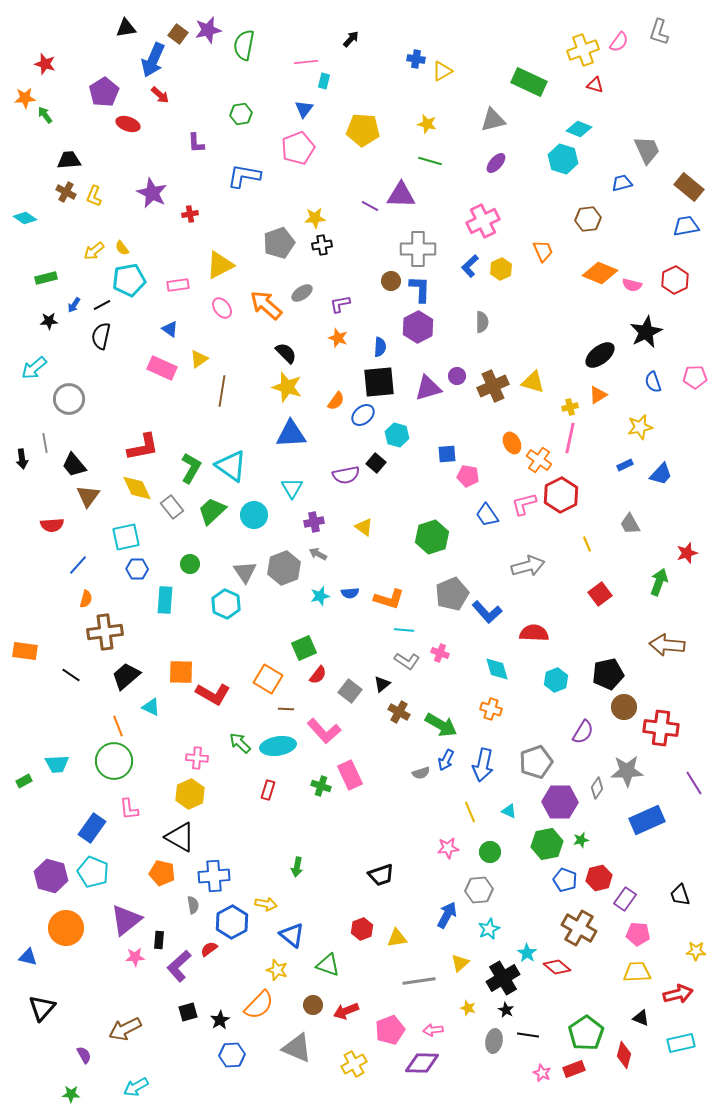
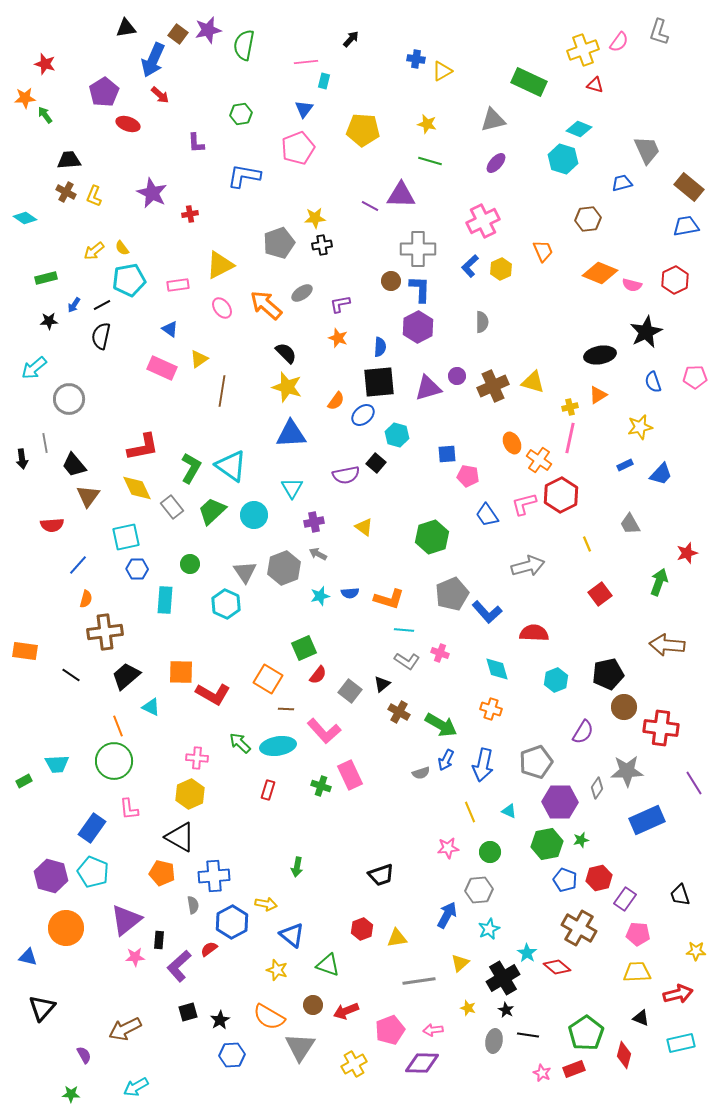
black ellipse at (600, 355): rotated 28 degrees clockwise
orange semicircle at (259, 1005): moved 10 px right, 12 px down; rotated 76 degrees clockwise
gray triangle at (297, 1048): moved 3 px right, 1 px up; rotated 40 degrees clockwise
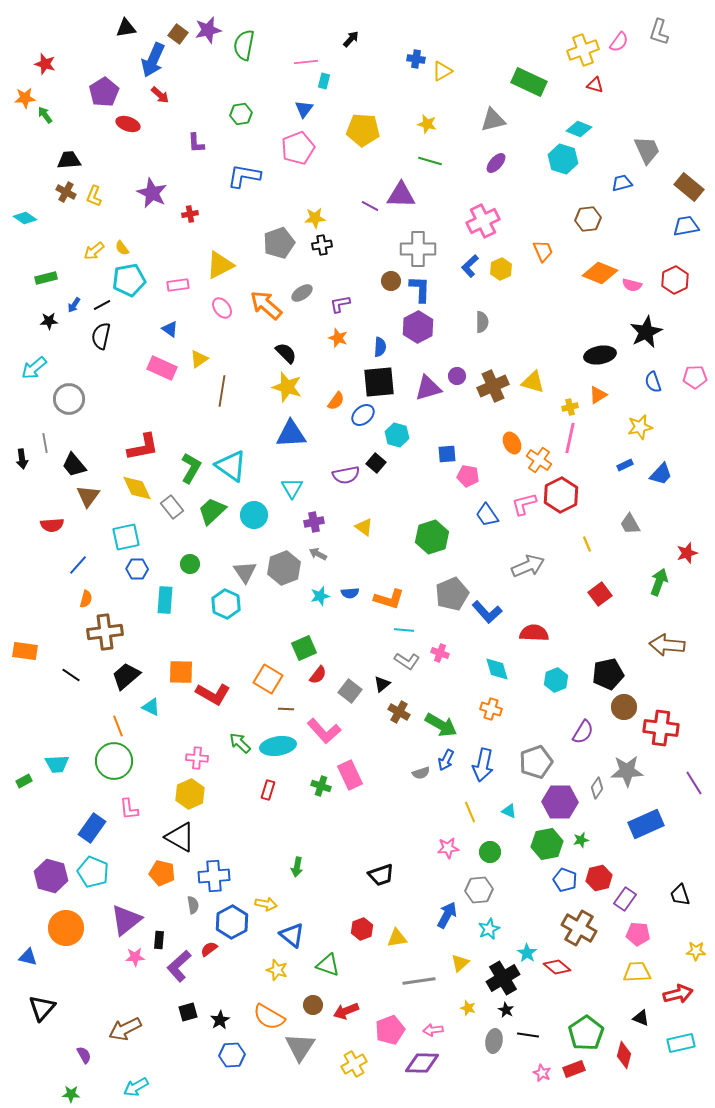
gray arrow at (528, 566): rotated 8 degrees counterclockwise
blue rectangle at (647, 820): moved 1 px left, 4 px down
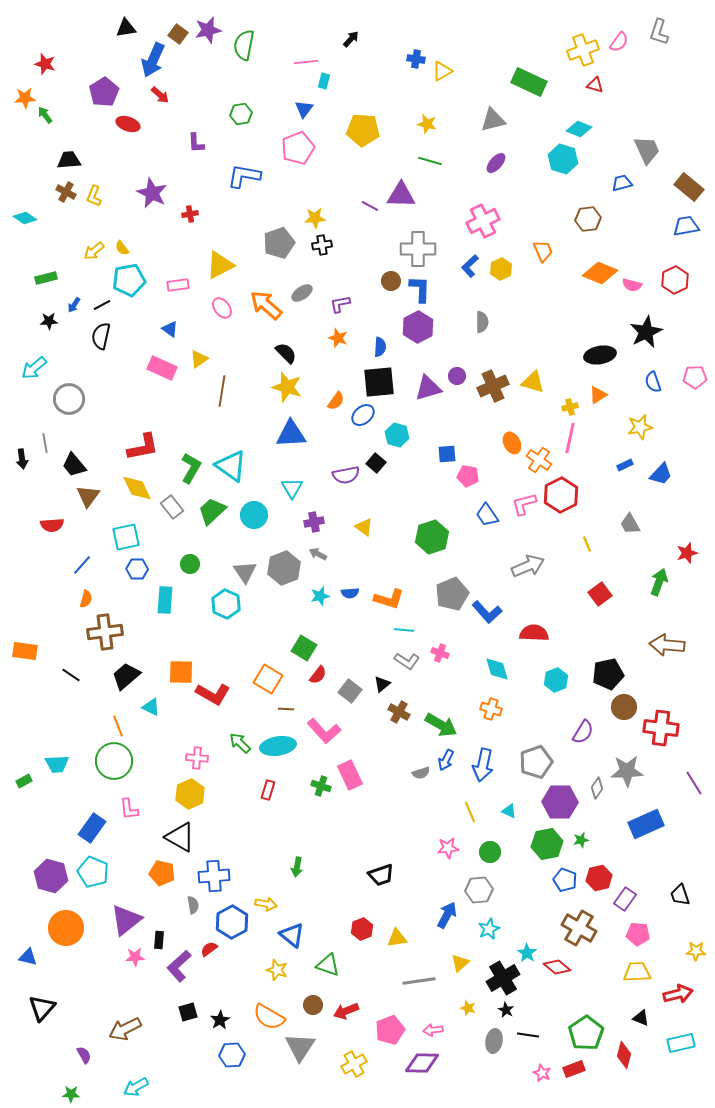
blue line at (78, 565): moved 4 px right
green square at (304, 648): rotated 35 degrees counterclockwise
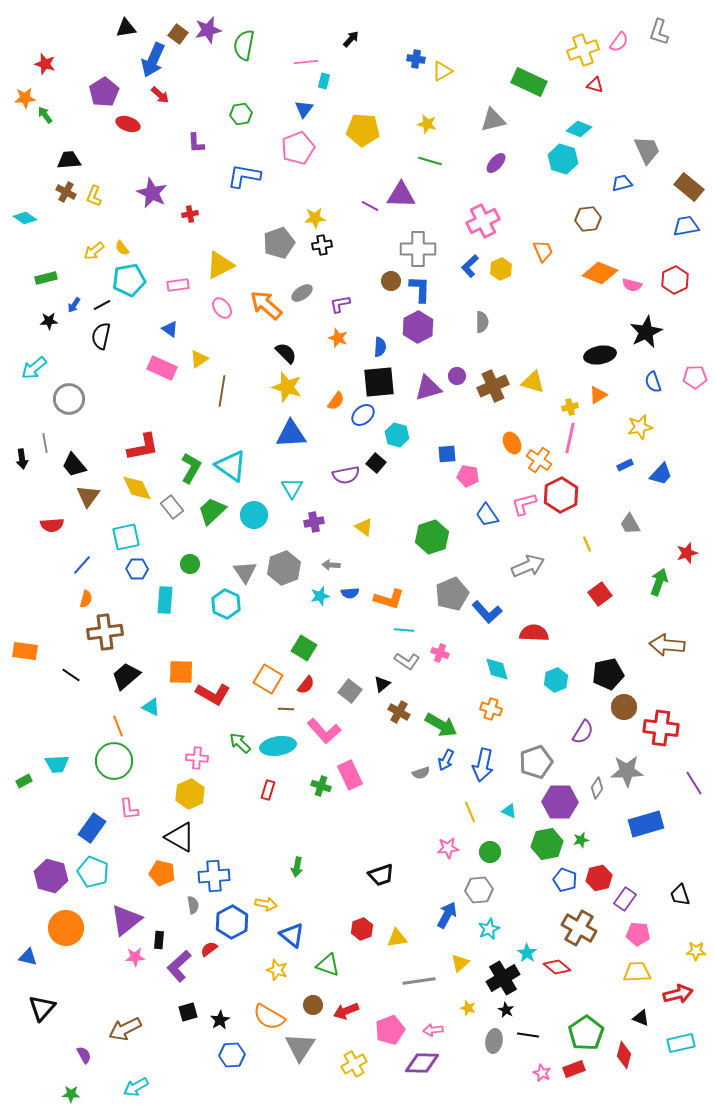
gray arrow at (318, 554): moved 13 px right, 11 px down; rotated 24 degrees counterclockwise
red semicircle at (318, 675): moved 12 px left, 10 px down
blue rectangle at (646, 824): rotated 8 degrees clockwise
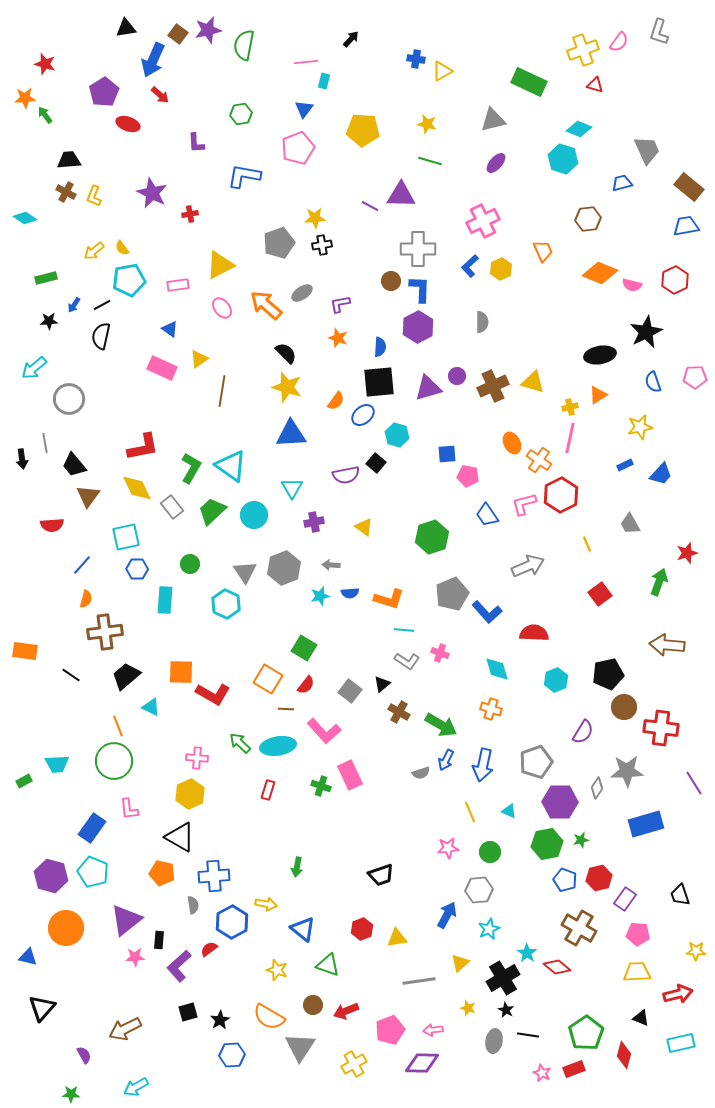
blue triangle at (292, 935): moved 11 px right, 6 px up
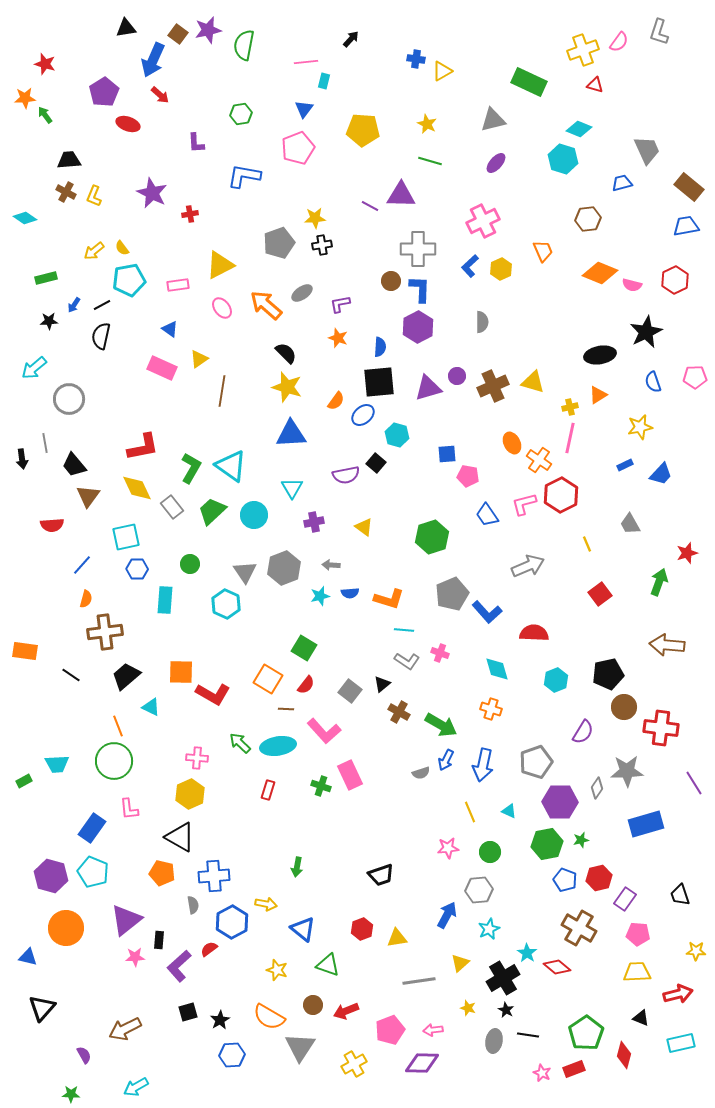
yellow star at (427, 124): rotated 12 degrees clockwise
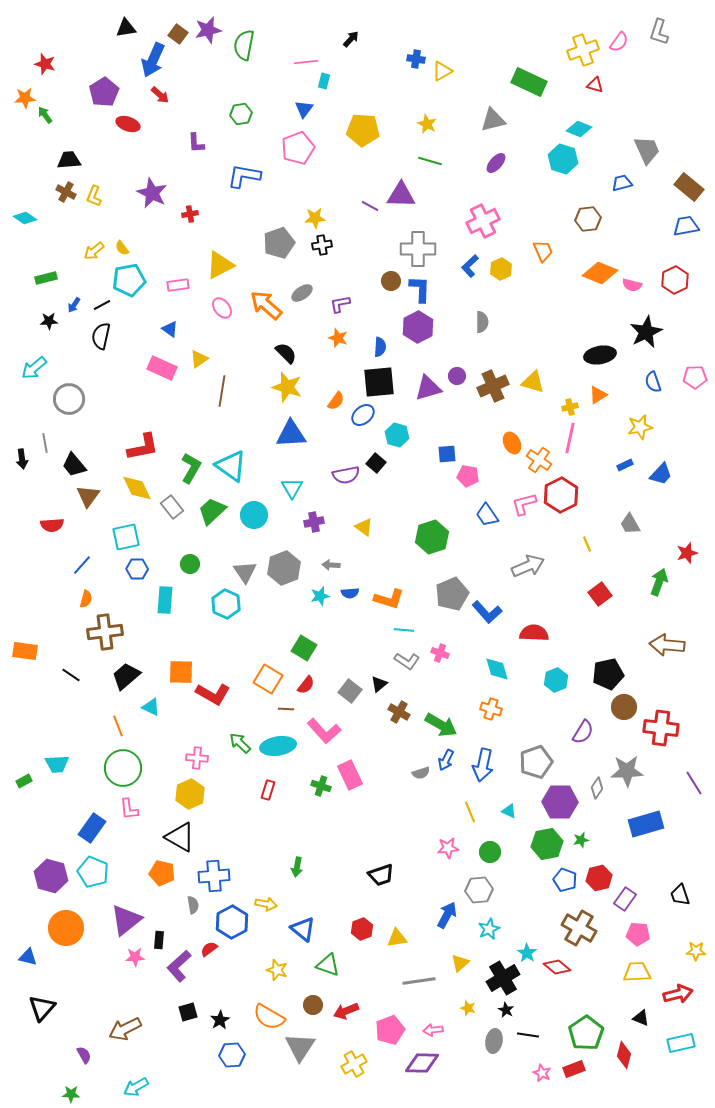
black triangle at (382, 684): moved 3 px left
green circle at (114, 761): moved 9 px right, 7 px down
